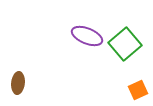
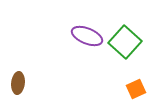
green square: moved 2 px up; rotated 8 degrees counterclockwise
orange square: moved 2 px left, 1 px up
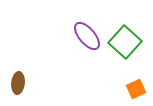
purple ellipse: rotated 28 degrees clockwise
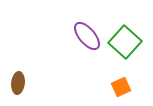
orange square: moved 15 px left, 2 px up
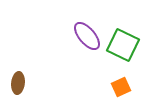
green square: moved 2 px left, 3 px down; rotated 16 degrees counterclockwise
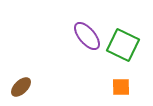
brown ellipse: moved 3 px right, 4 px down; rotated 40 degrees clockwise
orange square: rotated 24 degrees clockwise
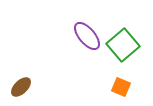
green square: rotated 24 degrees clockwise
orange square: rotated 24 degrees clockwise
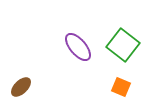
purple ellipse: moved 9 px left, 11 px down
green square: rotated 12 degrees counterclockwise
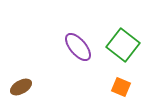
brown ellipse: rotated 15 degrees clockwise
